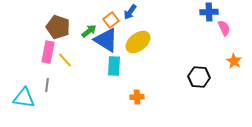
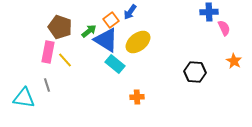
brown pentagon: moved 2 px right
cyan rectangle: moved 1 px right, 2 px up; rotated 54 degrees counterclockwise
black hexagon: moved 4 px left, 5 px up
gray line: rotated 24 degrees counterclockwise
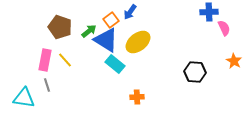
pink rectangle: moved 3 px left, 8 px down
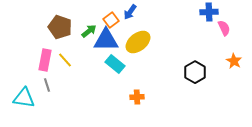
blue triangle: rotated 32 degrees counterclockwise
black hexagon: rotated 25 degrees clockwise
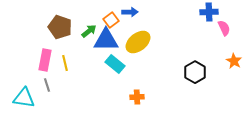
blue arrow: rotated 126 degrees counterclockwise
yellow line: moved 3 px down; rotated 28 degrees clockwise
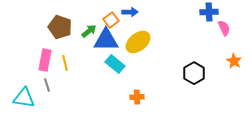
black hexagon: moved 1 px left, 1 px down
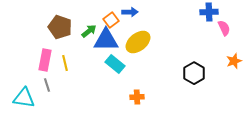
orange star: rotated 21 degrees clockwise
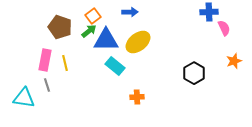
orange square: moved 18 px left, 4 px up
cyan rectangle: moved 2 px down
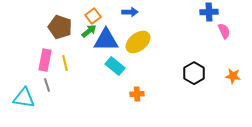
pink semicircle: moved 3 px down
orange star: moved 1 px left, 15 px down; rotated 28 degrees clockwise
orange cross: moved 3 px up
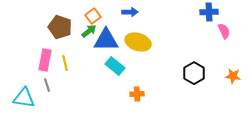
yellow ellipse: rotated 55 degrees clockwise
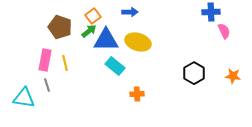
blue cross: moved 2 px right
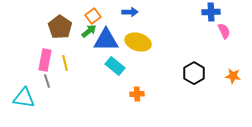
brown pentagon: rotated 15 degrees clockwise
gray line: moved 4 px up
